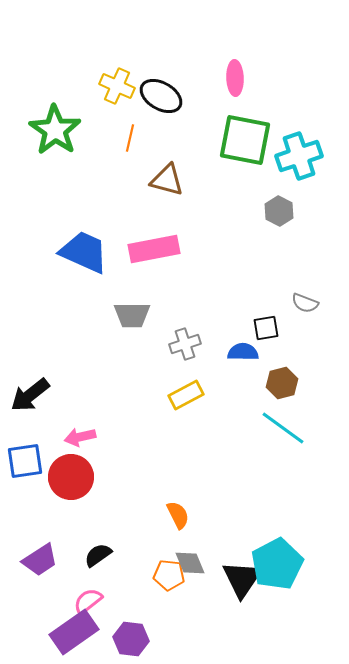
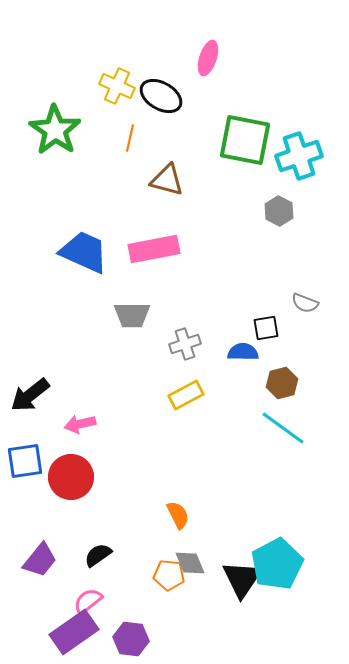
pink ellipse: moved 27 px left, 20 px up; rotated 20 degrees clockwise
pink arrow: moved 13 px up
purple trapezoid: rotated 18 degrees counterclockwise
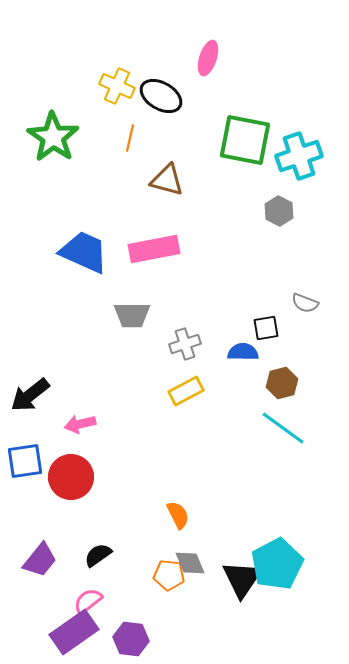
green star: moved 2 px left, 7 px down
yellow rectangle: moved 4 px up
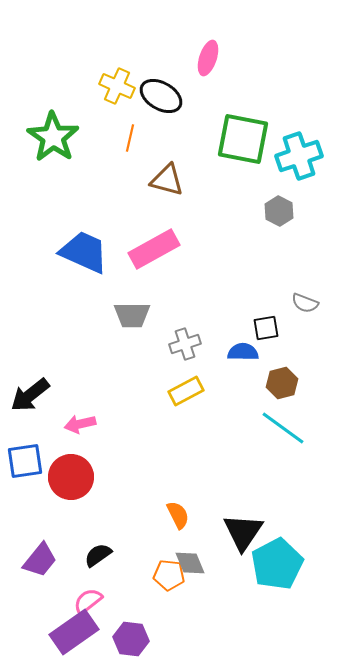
green square: moved 2 px left, 1 px up
pink rectangle: rotated 18 degrees counterclockwise
black triangle: moved 1 px right, 47 px up
